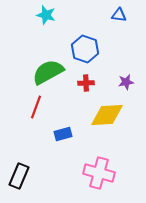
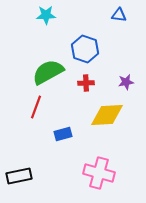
cyan star: rotated 18 degrees counterclockwise
black rectangle: rotated 55 degrees clockwise
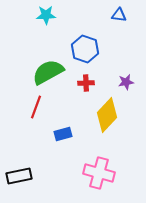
yellow diamond: rotated 44 degrees counterclockwise
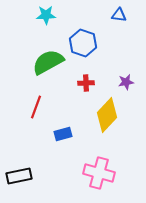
blue hexagon: moved 2 px left, 6 px up
green semicircle: moved 10 px up
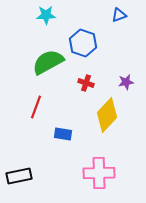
blue triangle: rotated 28 degrees counterclockwise
red cross: rotated 21 degrees clockwise
blue rectangle: rotated 24 degrees clockwise
pink cross: rotated 16 degrees counterclockwise
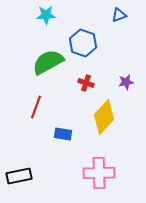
yellow diamond: moved 3 px left, 2 px down
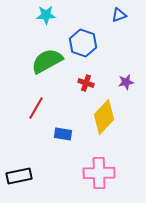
green semicircle: moved 1 px left, 1 px up
red line: moved 1 px down; rotated 10 degrees clockwise
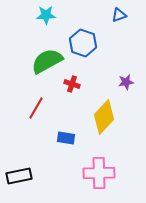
red cross: moved 14 px left, 1 px down
blue rectangle: moved 3 px right, 4 px down
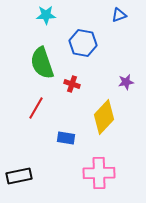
blue hexagon: rotated 8 degrees counterclockwise
green semicircle: moved 5 px left, 2 px down; rotated 80 degrees counterclockwise
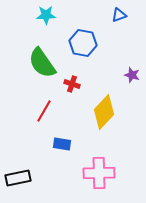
green semicircle: rotated 16 degrees counterclockwise
purple star: moved 6 px right, 7 px up; rotated 28 degrees clockwise
red line: moved 8 px right, 3 px down
yellow diamond: moved 5 px up
blue rectangle: moved 4 px left, 6 px down
black rectangle: moved 1 px left, 2 px down
